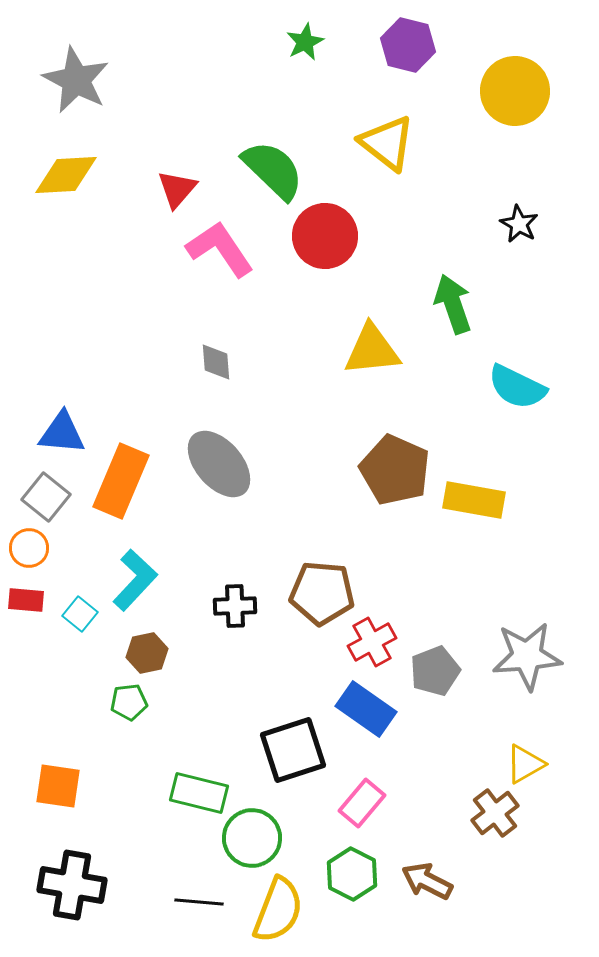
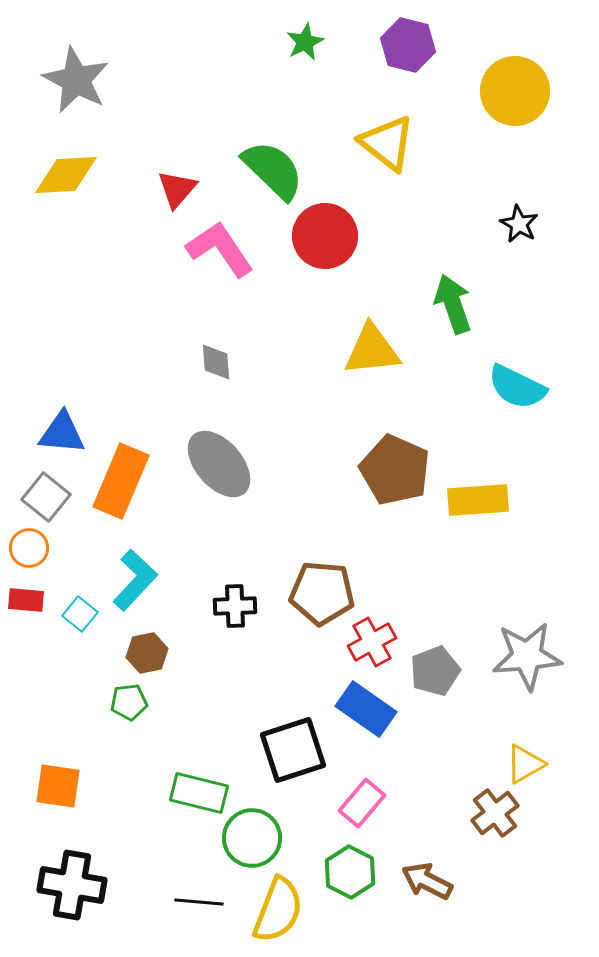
yellow rectangle at (474, 500): moved 4 px right; rotated 14 degrees counterclockwise
green hexagon at (352, 874): moved 2 px left, 2 px up
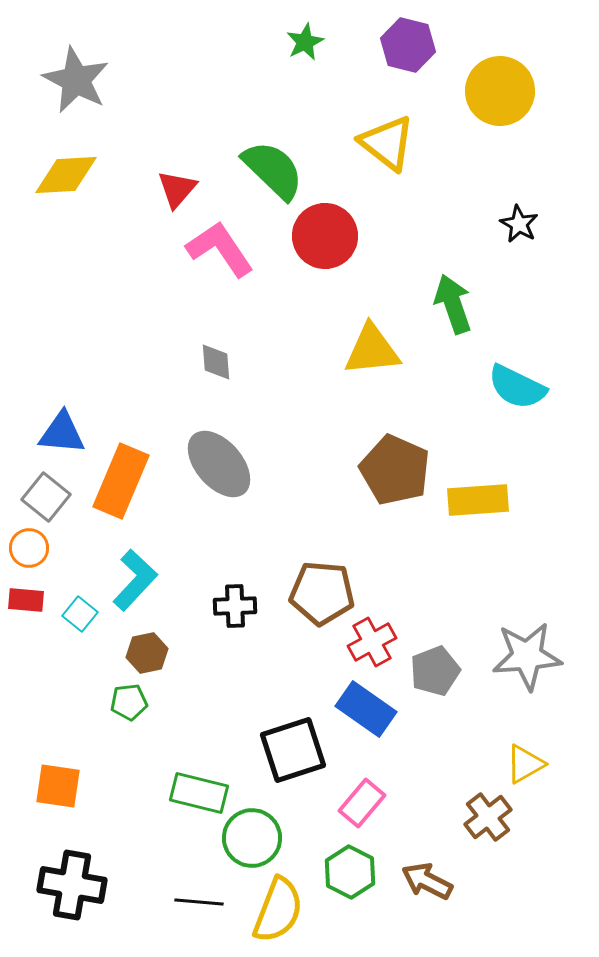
yellow circle at (515, 91): moved 15 px left
brown cross at (495, 813): moved 7 px left, 4 px down
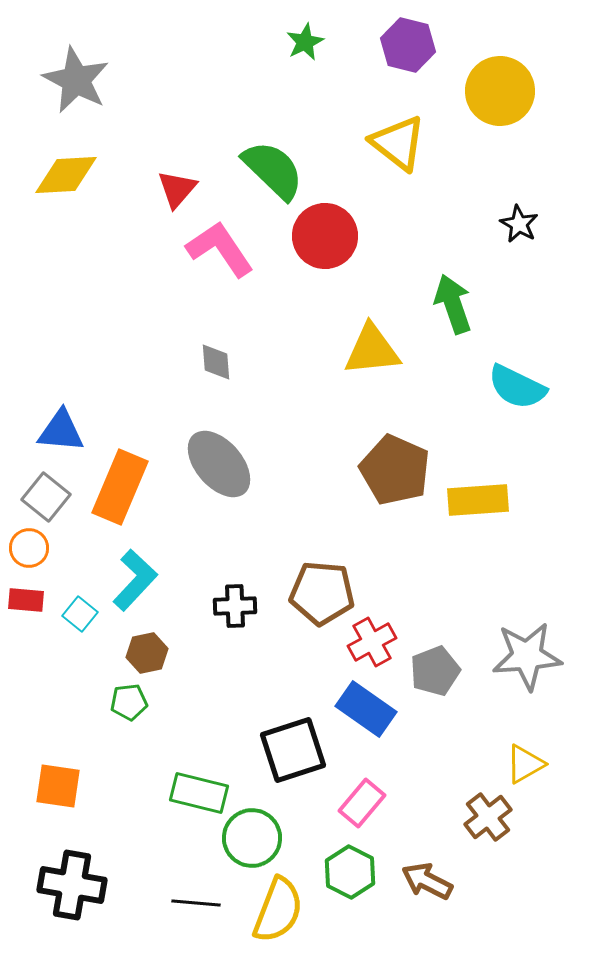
yellow triangle at (387, 143): moved 11 px right
blue triangle at (62, 433): moved 1 px left, 2 px up
orange rectangle at (121, 481): moved 1 px left, 6 px down
black line at (199, 902): moved 3 px left, 1 px down
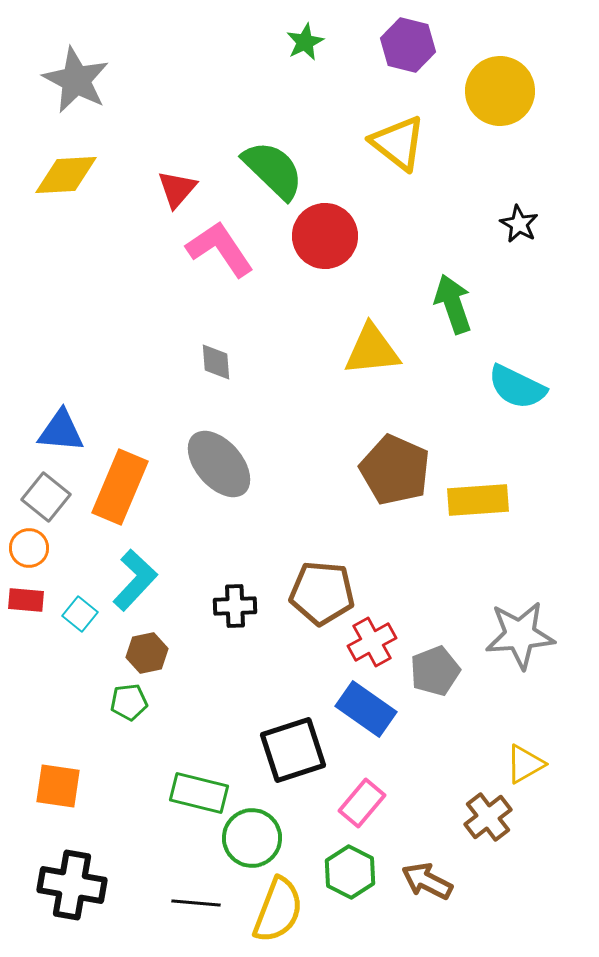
gray star at (527, 656): moved 7 px left, 21 px up
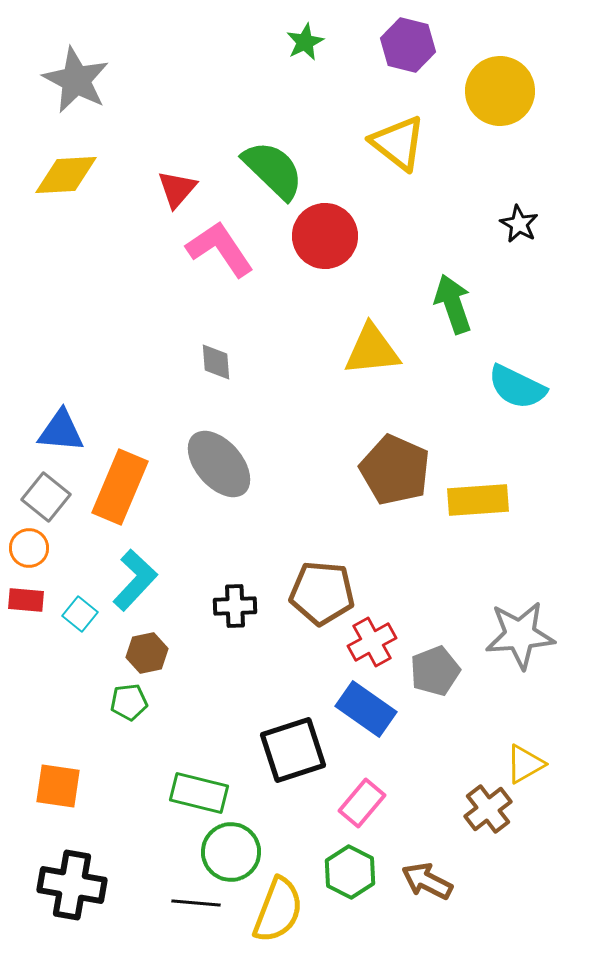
brown cross at (488, 817): moved 8 px up
green circle at (252, 838): moved 21 px left, 14 px down
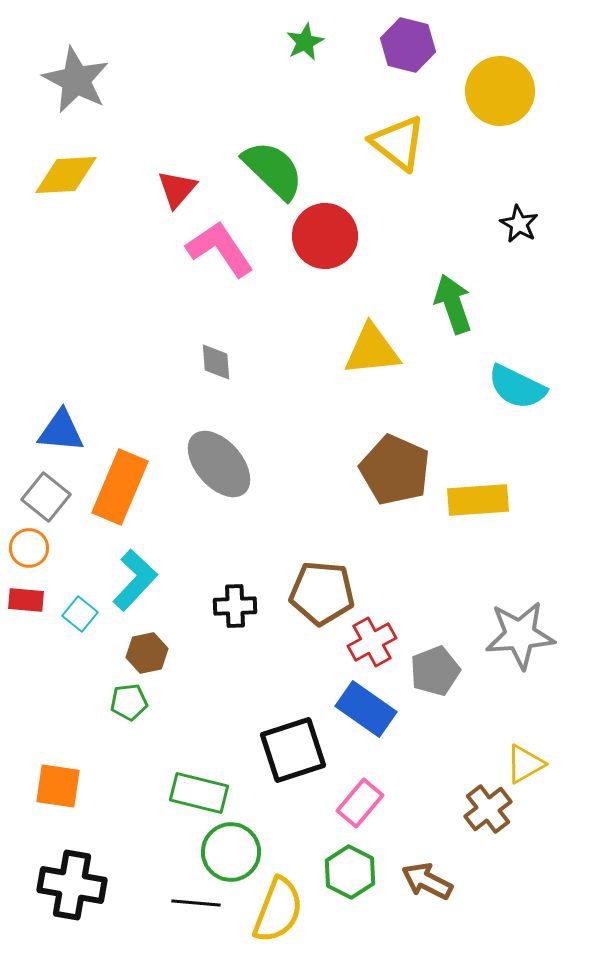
pink rectangle at (362, 803): moved 2 px left
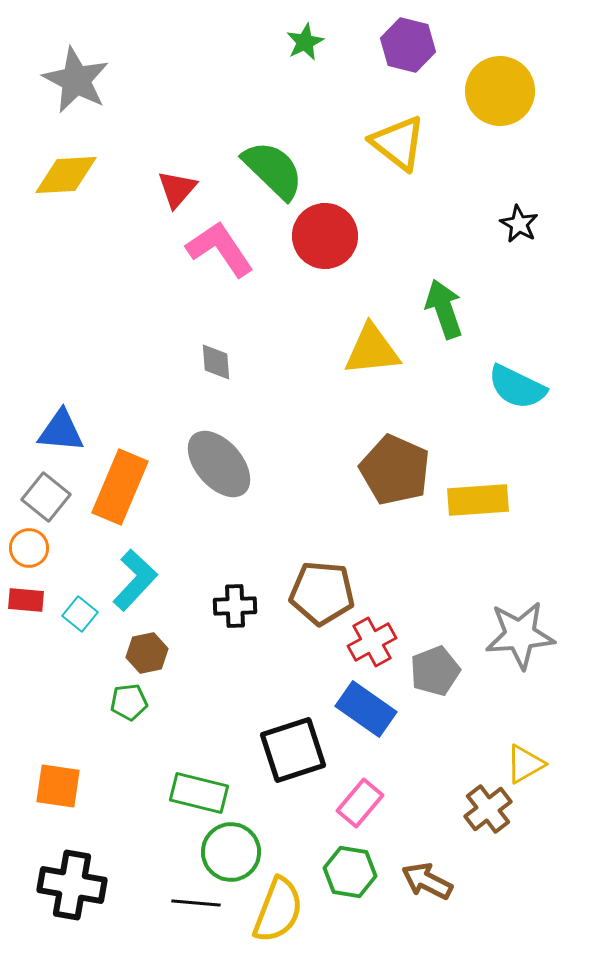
green arrow at (453, 304): moved 9 px left, 5 px down
green hexagon at (350, 872): rotated 18 degrees counterclockwise
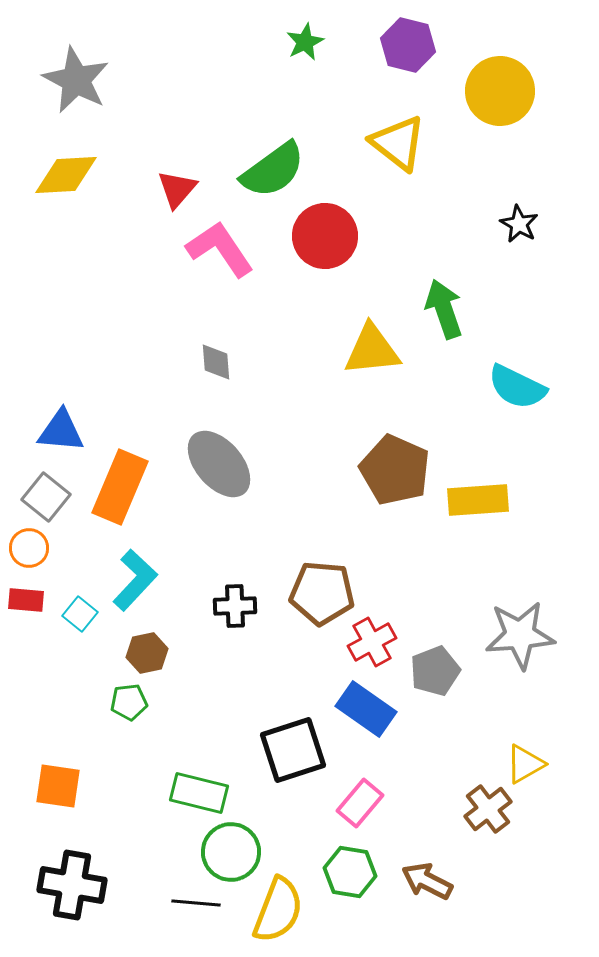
green semicircle at (273, 170): rotated 100 degrees clockwise
